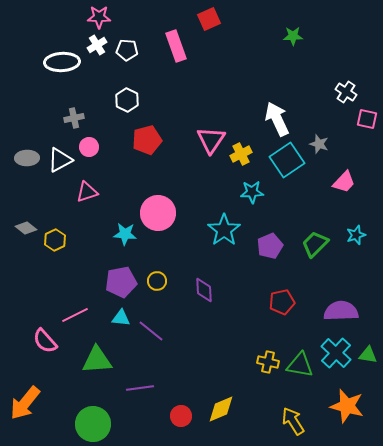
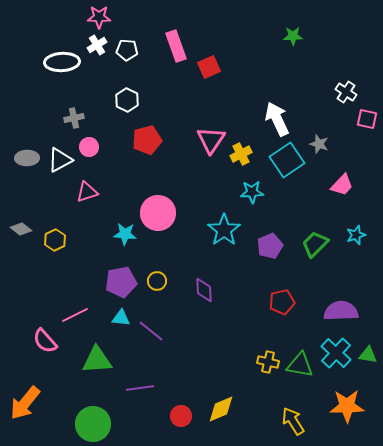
red square at (209, 19): moved 48 px down
pink trapezoid at (344, 182): moved 2 px left, 3 px down
gray diamond at (26, 228): moved 5 px left, 1 px down
orange star at (347, 406): rotated 16 degrees counterclockwise
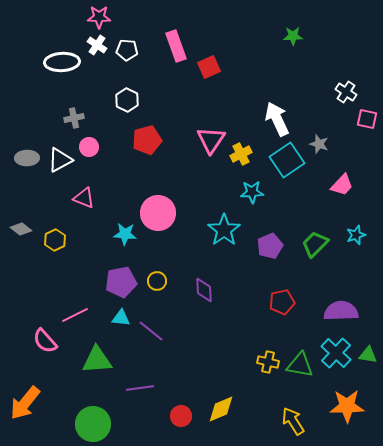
white cross at (97, 45): rotated 24 degrees counterclockwise
pink triangle at (87, 192): moved 3 px left, 6 px down; rotated 40 degrees clockwise
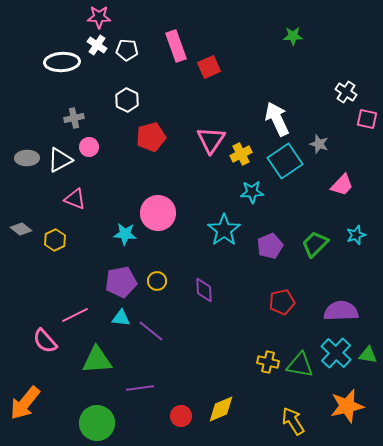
red pentagon at (147, 140): moved 4 px right, 3 px up
cyan square at (287, 160): moved 2 px left, 1 px down
pink triangle at (84, 198): moved 9 px left, 1 px down
orange star at (347, 406): rotated 12 degrees counterclockwise
green circle at (93, 424): moved 4 px right, 1 px up
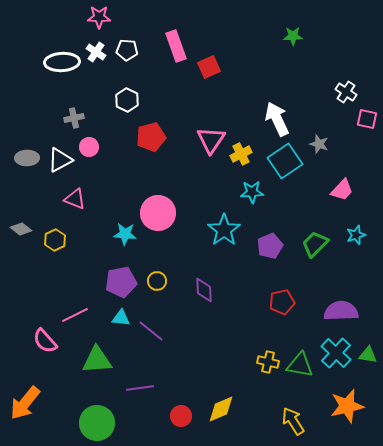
white cross at (97, 45): moved 1 px left, 7 px down
pink trapezoid at (342, 185): moved 5 px down
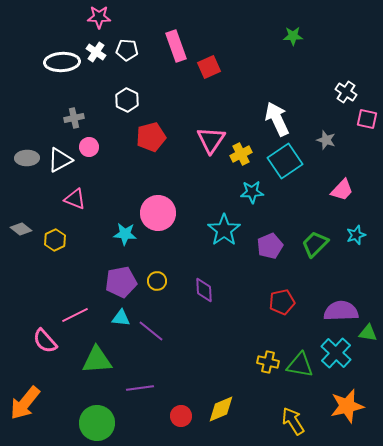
gray star at (319, 144): moved 7 px right, 4 px up
green triangle at (368, 355): moved 22 px up
